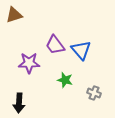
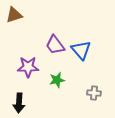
purple star: moved 1 px left, 4 px down
green star: moved 8 px left; rotated 28 degrees counterclockwise
gray cross: rotated 16 degrees counterclockwise
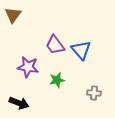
brown triangle: moved 1 px left; rotated 36 degrees counterclockwise
purple star: rotated 10 degrees clockwise
black arrow: rotated 72 degrees counterclockwise
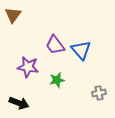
gray cross: moved 5 px right; rotated 16 degrees counterclockwise
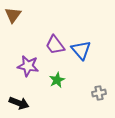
purple star: moved 1 px up
green star: rotated 14 degrees counterclockwise
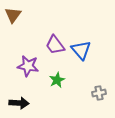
black arrow: rotated 18 degrees counterclockwise
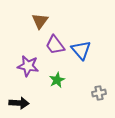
brown triangle: moved 27 px right, 6 px down
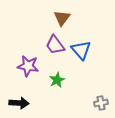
brown triangle: moved 22 px right, 3 px up
gray cross: moved 2 px right, 10 px down
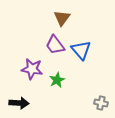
purple star: moved 4 px right, 3 px down
gray cross: rotated 24 degrees clockwise
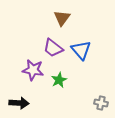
purple trapezoid: moved 2 px left, 3 px down; rotated 15 degrees counterclockwise
purple star: moved 1 px right, 1 px down
green star: moved 2 px right
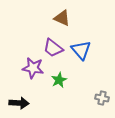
brown triangle: rotated 42 degrees counterclockwise
purple star: moved 2 px up
gray cross: moved 1 px right, 5 px up
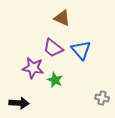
green star: moved 4 px left; rotated 21 degrees counterclockwise
